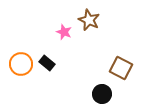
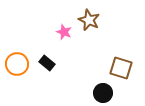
orange circle: moved 4 px left
brown square: rotated 10 degrees counterclockwise
black circle: moved 1 px right, 1 px up
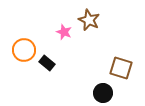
orange circle: moved 7 px right, 14 px up
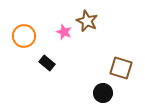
brown star: moved 2 px left, 1 px down
orange circle: moved 14 px up
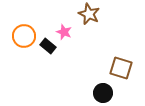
brown star: moved 2 px right, 7 px up
black rectangle: moved 1 px right, 17 px up
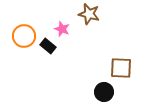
brown star: rotated 10 degrees counterclockwise
pink star: moved 2 px left, 3 px up
brown square: rotated 15 degrees counterclockwise
black circle: moved 1 px right, 1 px up
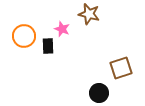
black rectangle: rotated 49 degrees clockwise
brown square: rotated 20 degrees counterclockwise
black circle: moved 5 px left, 1 px down
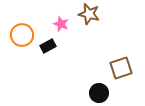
pink star: moved 1 px left, 5 px up
orange circle: moved 2 px left, 1 px up
black rectangle: rotated 63 degrees clockwise
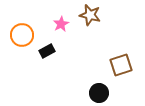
brown star: moved 1 px right, 1 px down
pink star: rotated 21 degrees clockwise
black rectangle: moved 1 px left, 5 px down
brown square: moved 3 px up
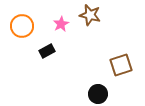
orange circle: moved 9 px up
black circle: moved 1 px left, 1 px down
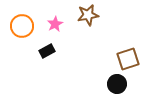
brown star: moved 2 px left; rotated 25 degrees counterclockwise
pink star: moved 6 px left
brown square: moved 7 px right, 6 px up
black circle: moved 19 px right, 10 px up
